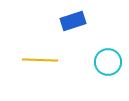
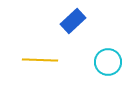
blue rectangle: rotated 25 degrees counterclockwise
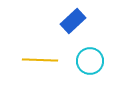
cyan circle: moved 18 px left, 1 px up
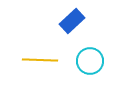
blue rectangle: moved 1 px left
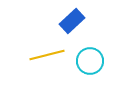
yellow line: moved 7 px right, 5 px up; rotated 16 degrees counterclockwise
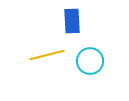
blue rectangle: rotated 50 degrees counterclockwise
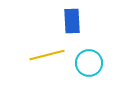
cyan circle: moved 1 px left, 2 px down
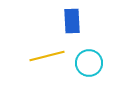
yellow line: moved 1 px down
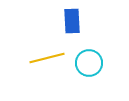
yellow line: moved 2 px down
